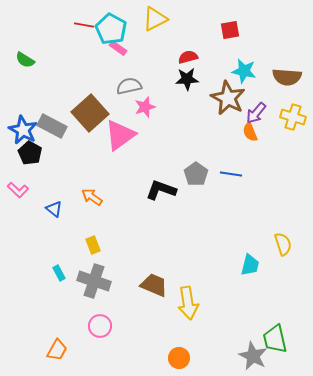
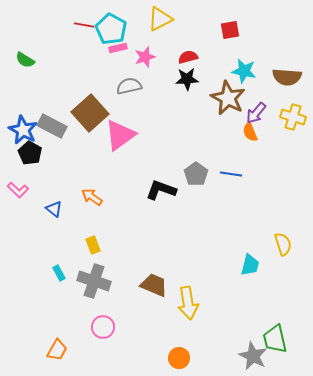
yellow triangle: moved 5 px right
pink rectangle: rotated 48 degrees counterclockwise
pink star: moved 50 px up
pink circle: moved 3 px right, 1 px down
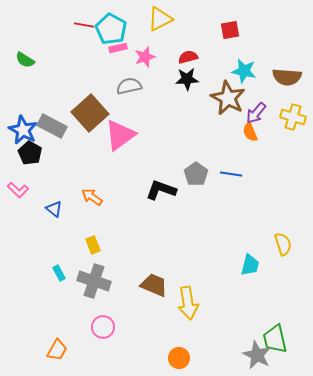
gray star: moved 4 px right, 1 px up
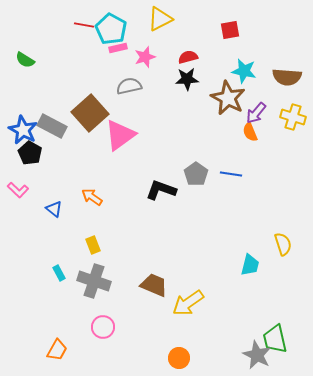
yellow arrow: rotated 64 degrees clockwise
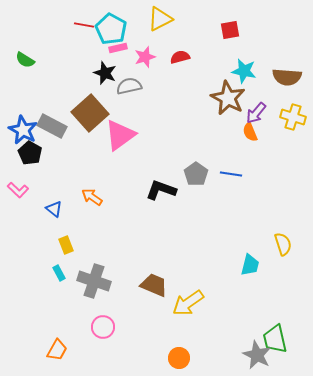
red semicircle: moved 8 px left
black star: moved 82 px left, 6 px up; rotated 25 degrees clockwise
yellow rectangle: moved 27 px left
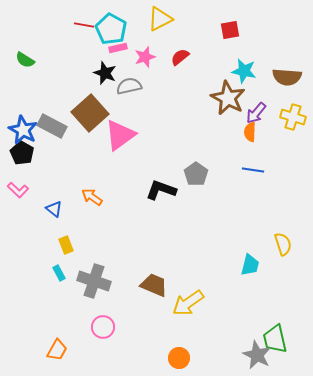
red semicircle: rotated 24 degrees counterclockwise
orange semicircle: rotated 24 degrees clockwise
black pentagon: moved 8 px left
blue line: moved 22 px right, 4 px up
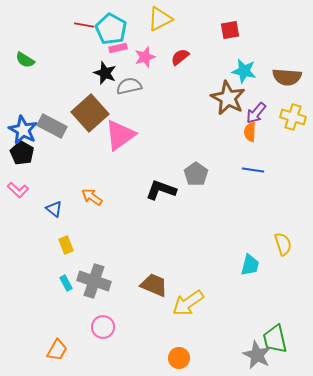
cyan rectangle: moved 7 px right, 10 px down
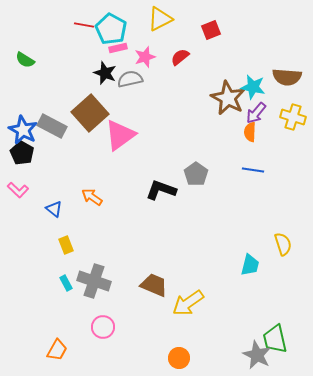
red square: moved 19 px left; rotated 12 degrees counterclockwise
cyan star: moved 9 px right, 16 px down
gray semicircle: moved 1 px right, 7 px up
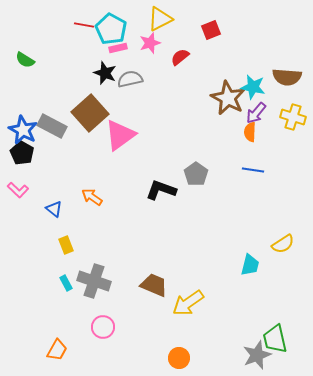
pink star: moved 5 px right, 14 px up
yellow semicircle: rotated 75 degrees clockwise
gray star: rotated 24 degrees clockwise
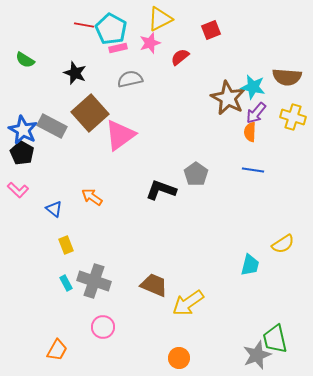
black star: moved 30 px left
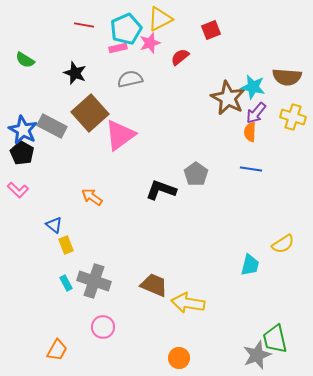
cyan pentagon: moved 15 px right; rotated 20 degrees clockwise
blue line: moved 2 px left, 1 px up
blue triangle: moved 16 px down
yellow arrow: rotated 44 degrees clockwise
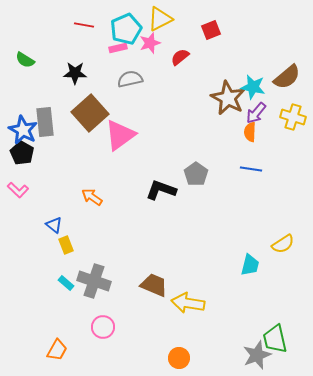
black star: rotated 20 degrees counterclockwise
brown semicircle: rotated 44 degrees counterclockwise
gray rectangle: moved 7 px left, 4 px up; rotated 56 degrees clockwise
cyan rectangle: rotated 21 degrees counterclockwise
